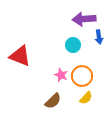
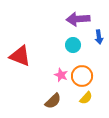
purple arrow: moved 6 px left
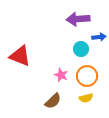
blue arrow: rotated 88 degrees counterclockwise
cyan circle: moved 8 px right, 4 px down
orange circle: moved 5 px right
yellow semicircle: rotated 32 degrees clockwise
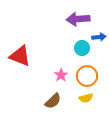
cyan circle: moved 1 px right, 1 px up
pink star: rotated 16 degrees clockwise
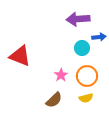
brown semicircle: moved 1 px right, 1 px up
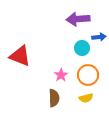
orange circle: moved 1 px right, 1 px up
brown semicircle: moved 2 px up; rotated 48 degrees counterclockwise
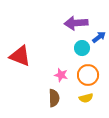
purple arrow: moved 2 px left, 4 px down
blue arrow: rotated 32 degrees counterclockwise
pink star: rotated 24 degrees counterclockwise
